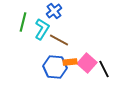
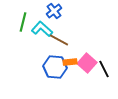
cyan L-shape: rotated 80 degrees counterclockwise
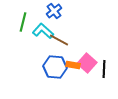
cyan L-shape: moved 1 px right, 2 px down
orange rectangle: moved 3 px right, 3 px down; rotated 16 degrees clockwise
black line: rotated 30 degrees clockwise
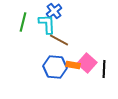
cyan L-shape: moved 4 px right, 7 px up; rotated 45 degrees clockwise
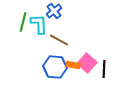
cyan L-shape: moved 8 px left
